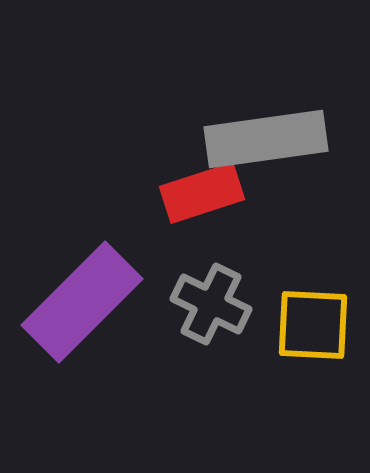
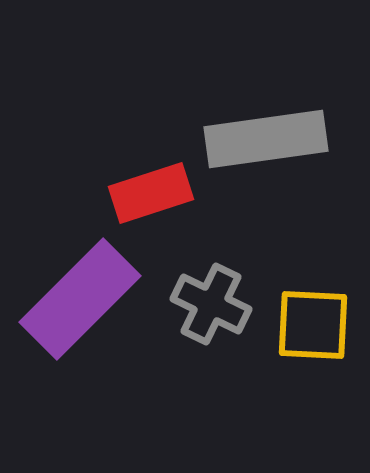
red rectangle: moved 51 px left
purple rectangle: moved 2 px left, 3 px up
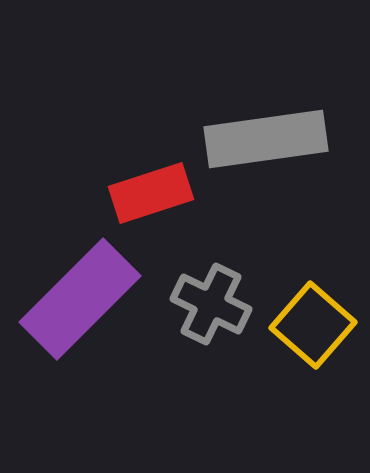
yellow square: rotated 38 degrees clockwise
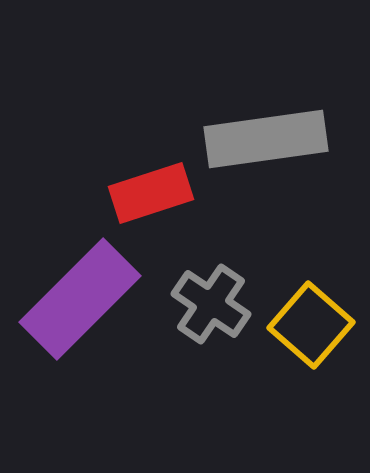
gray cross: rotated 8 degrees clockwise
yellow square: moved 2 px left
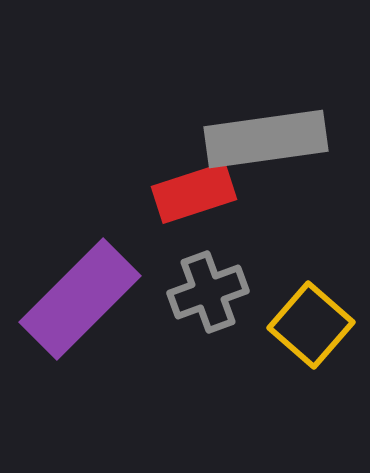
red rectangle: moved 43 px right
gray cross: moved 3 px left, 12 px up; rotated 36 degrees clockwise
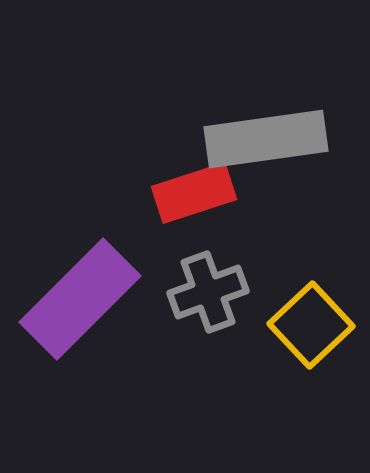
yellow square: rotated 6 degrees clockwise
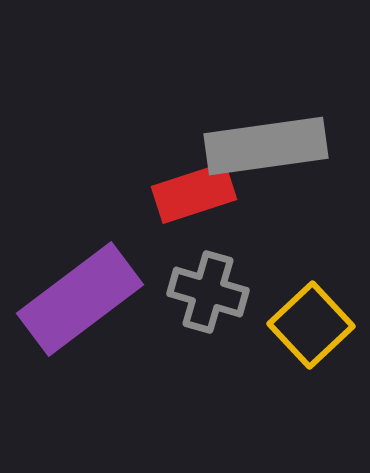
gray rectangle: moved 7 px down
gray cross: rotated 36 degrees clockwise
purple rectangle: rotated 8 degrees clockwise
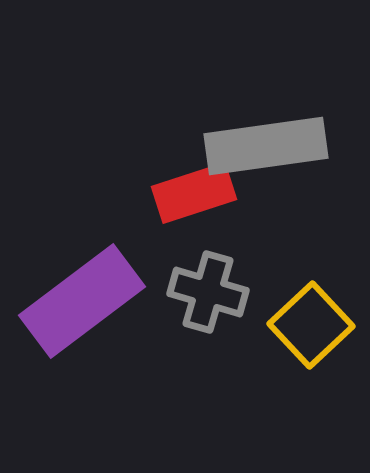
purple rectangle: moved 2 px right, 2 px down
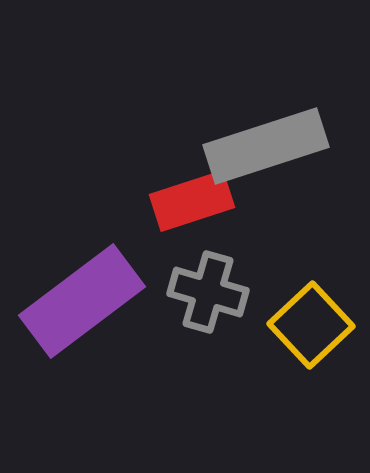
gray rectangle: rotated 10 degrees counterclockwise
red rectangle: moved 2 px left, 8 px down
